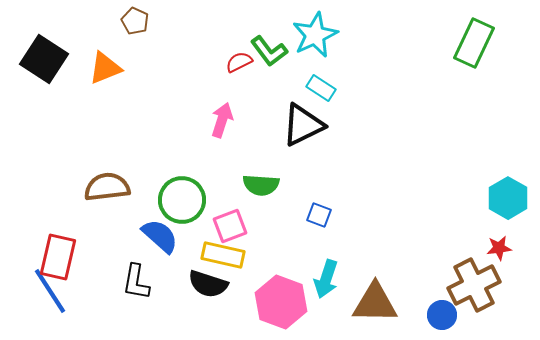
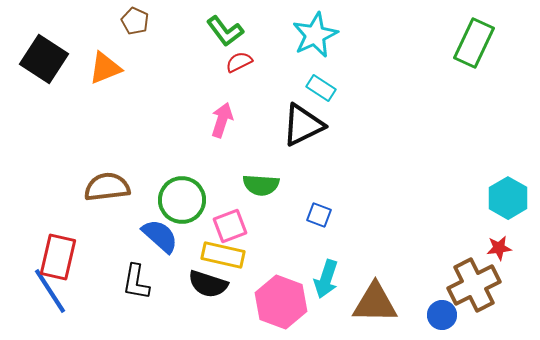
green L-shape: moved 44 px left, 20 px up
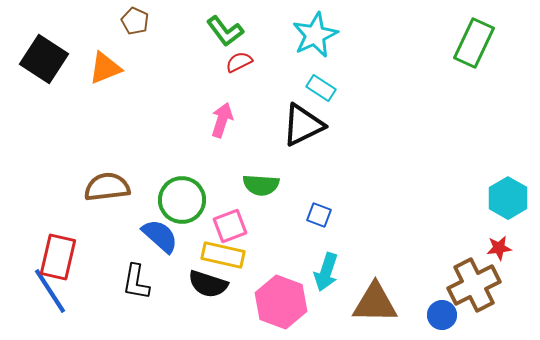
cyan arrow: moved 7 px up
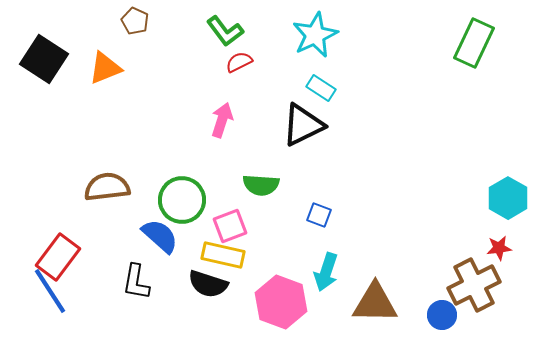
red rectangle: rotated 24 degrees clockwise
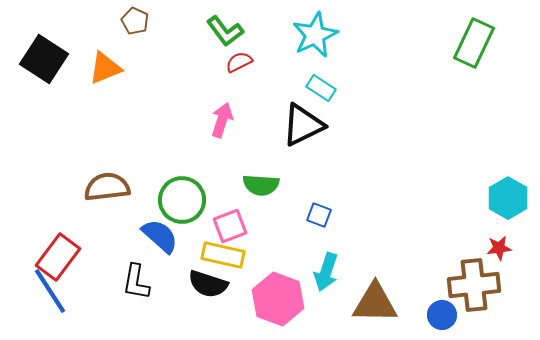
brown cross: rotated 21 degrees clockwise
pink hexagon: moved 3 px left, 3 px up
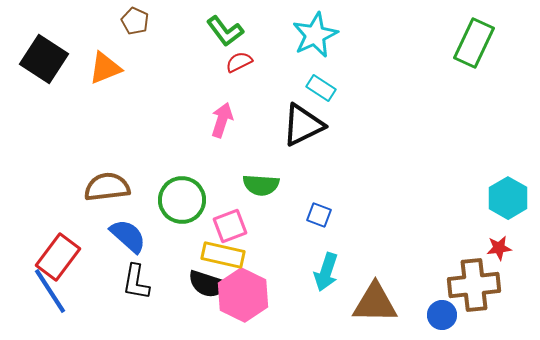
blue semicircle: moved 32 px left
pink hexagon: moved 35 px left, 4 px up; rotated 6 degrees clockwise
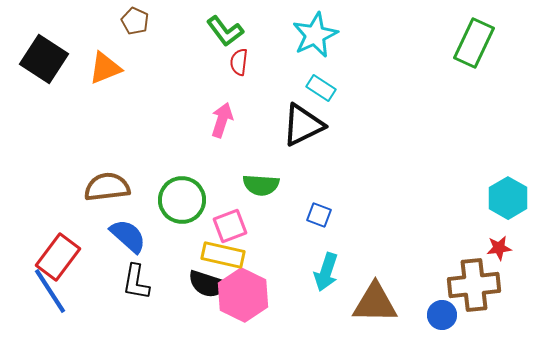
red semicircle: rotated 56 degrees counterclockwise
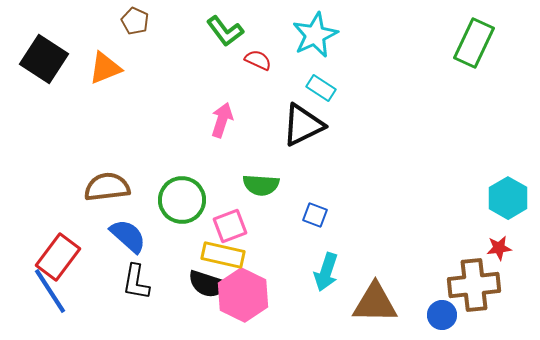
red semicircle: moved 19 px right, 2 px up; rotated 108 degrees clockwise
blue square: moved 4 px left
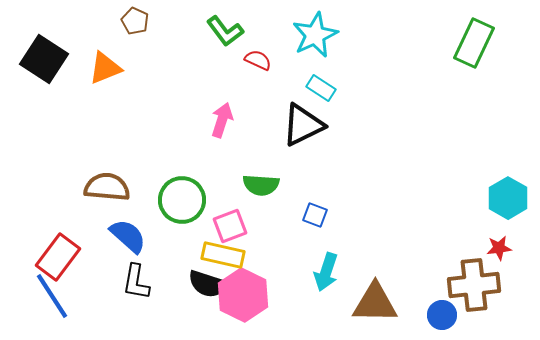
brown semicircle: rotated 12 degrees clockwise
blue line: moved 2 px right, 5 px down
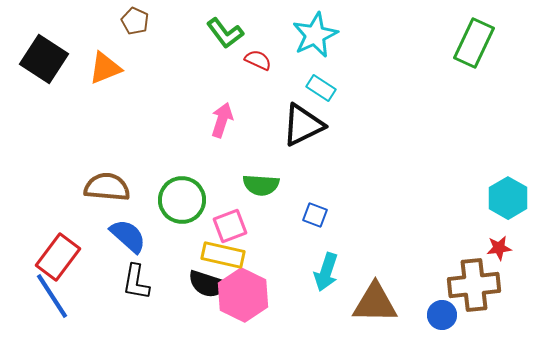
green L-shape: moved 2 px down
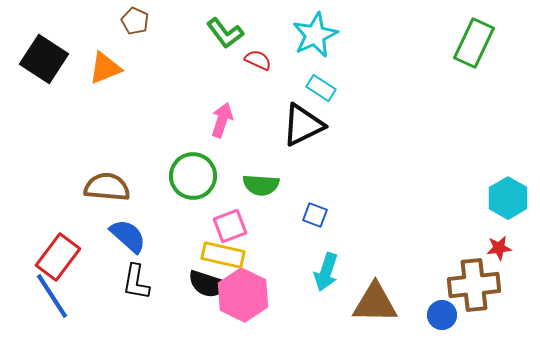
green circle: moved 11 px right, 24 px up
